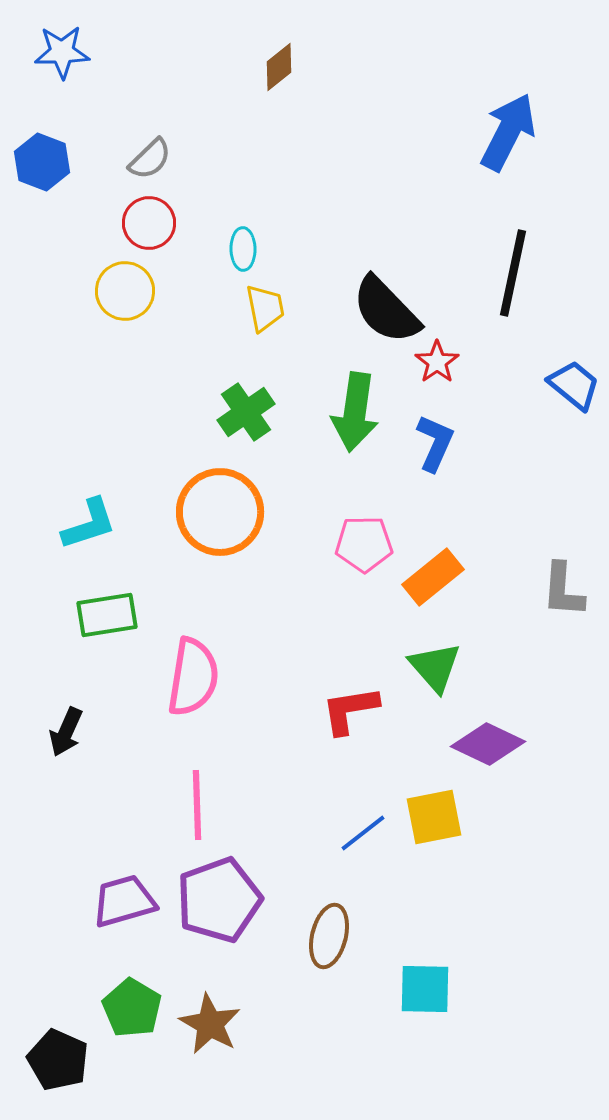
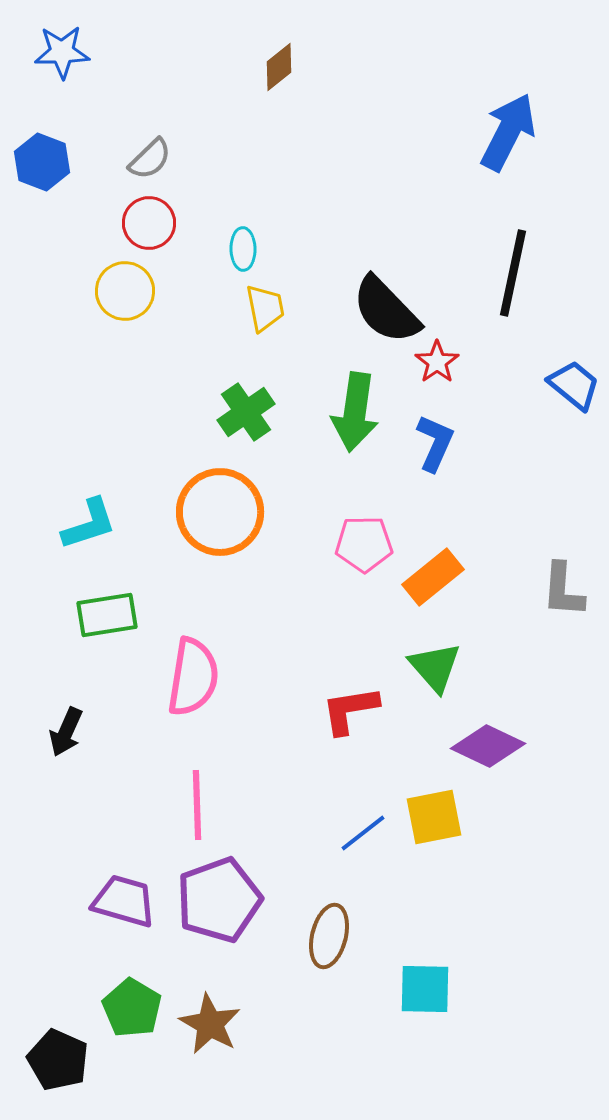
purple diamond: moved 2 px down
purple trapezoid: rotated 32 degrees clockwise
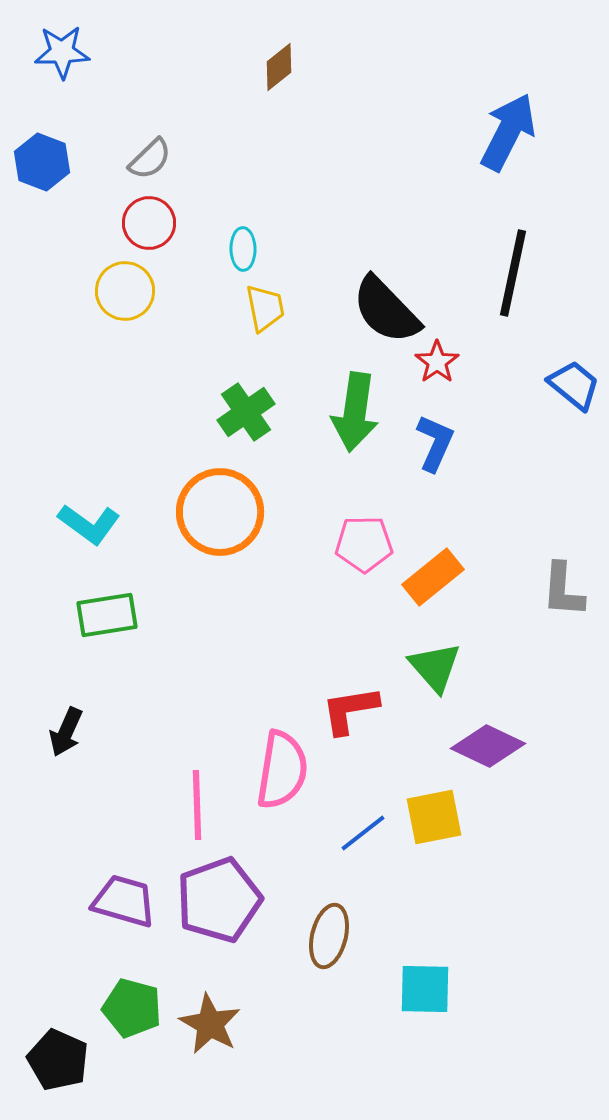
cyan L-shape: rotated 54 degrees clockwise
pink semicircle: moved 89 px right, 93 px down
green pentagon: rotated 16 degrees counterclockwise
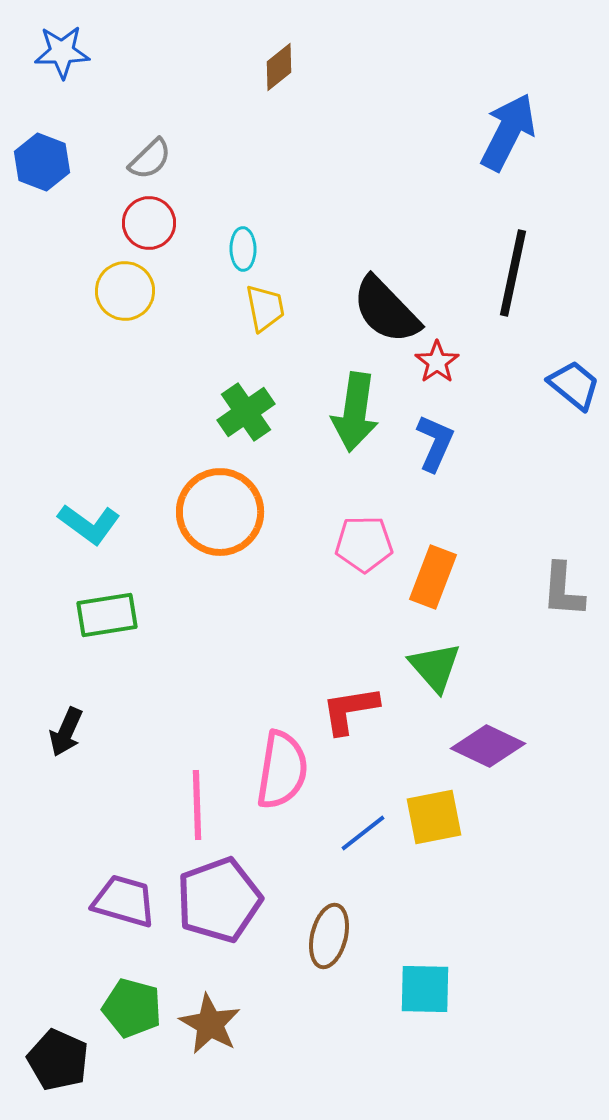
orange rectangle: rotated 30 degrees counterclockwise
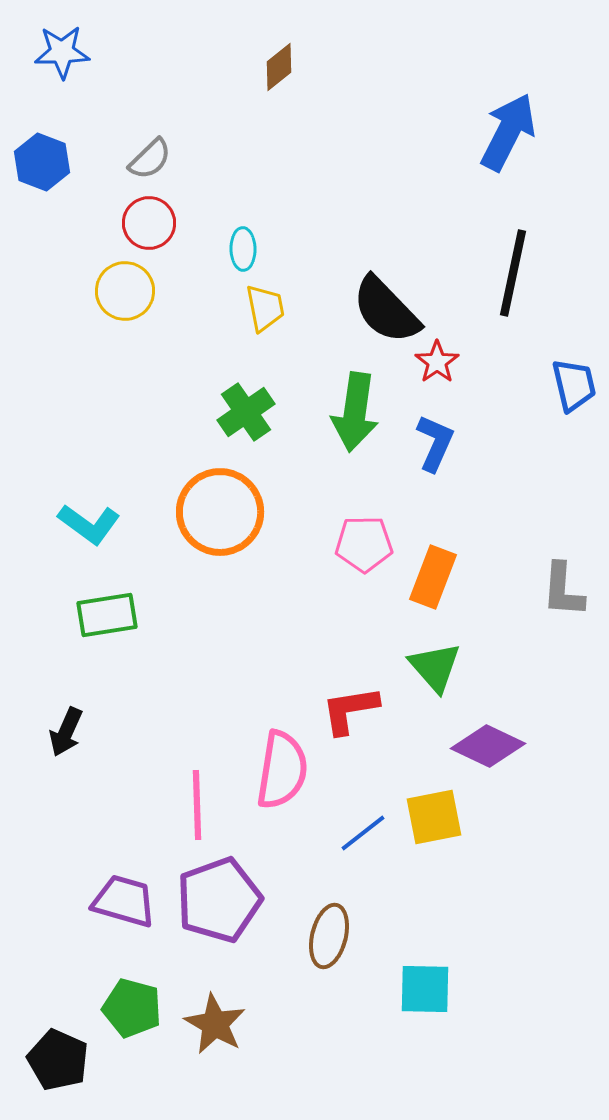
blue trapezoid: rotated 38 degrees clockwise
brown star: moved 5 px right
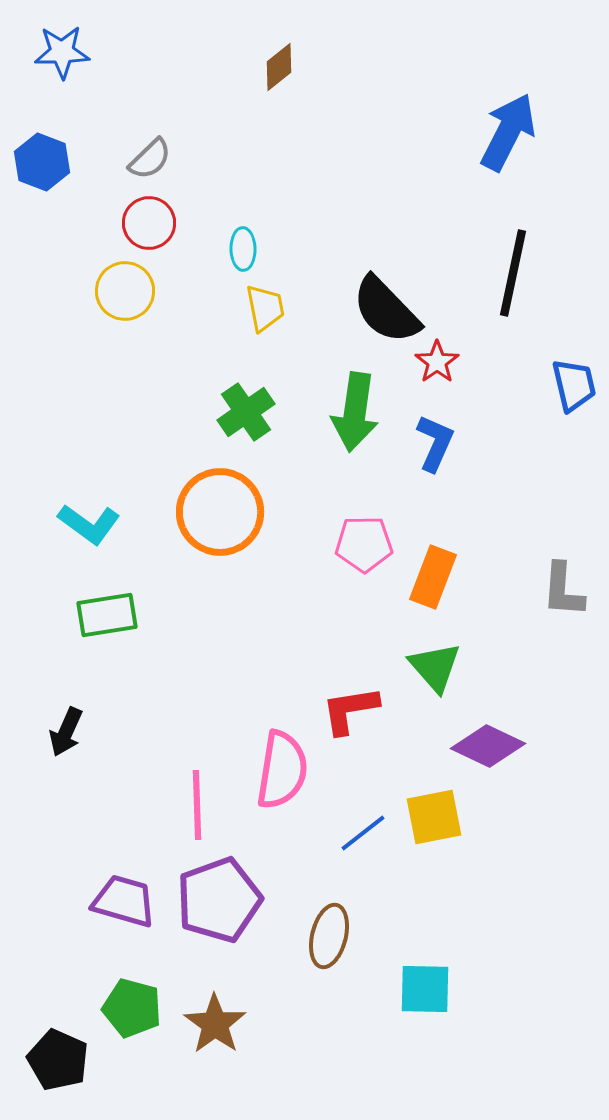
brown star: rotated 6 degrees clockwise
